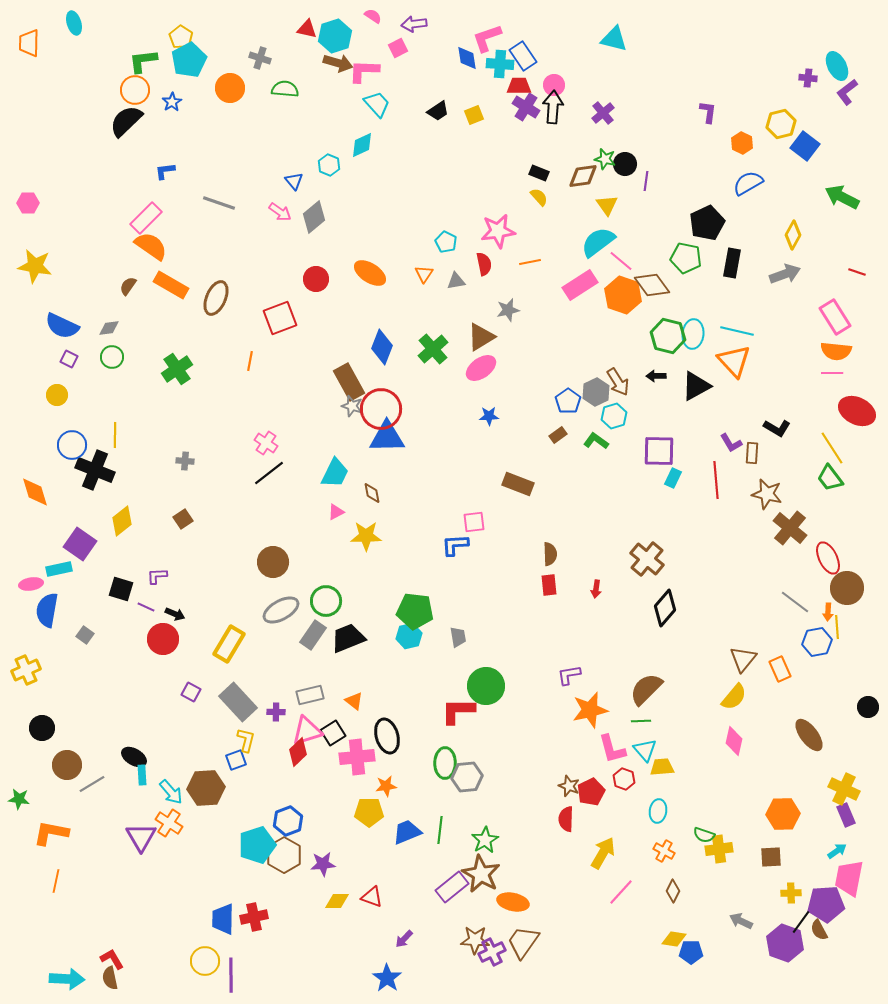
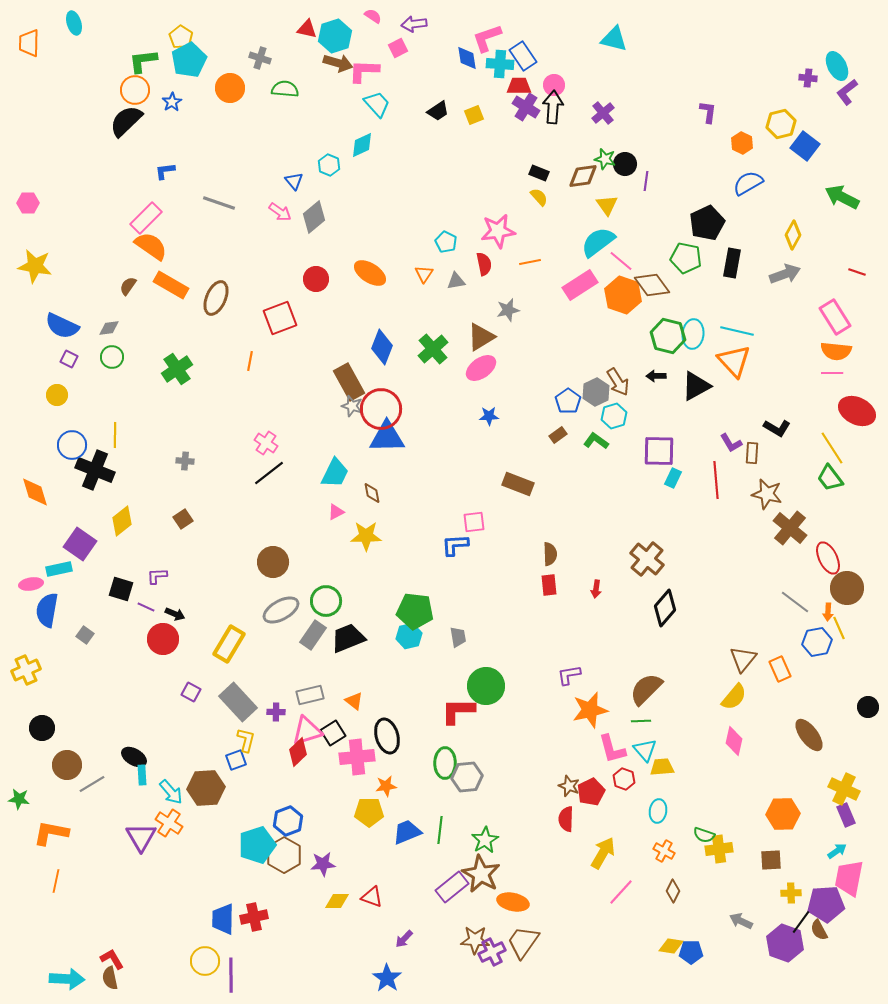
yellow line at (837, 627): moved 2 px right, 1 px down; rotated 20 degrees counterclockwise
brown square at (771, 857): moved 3 px down
yellow diamond at (674, 939): moved 3 px left, 7 px down
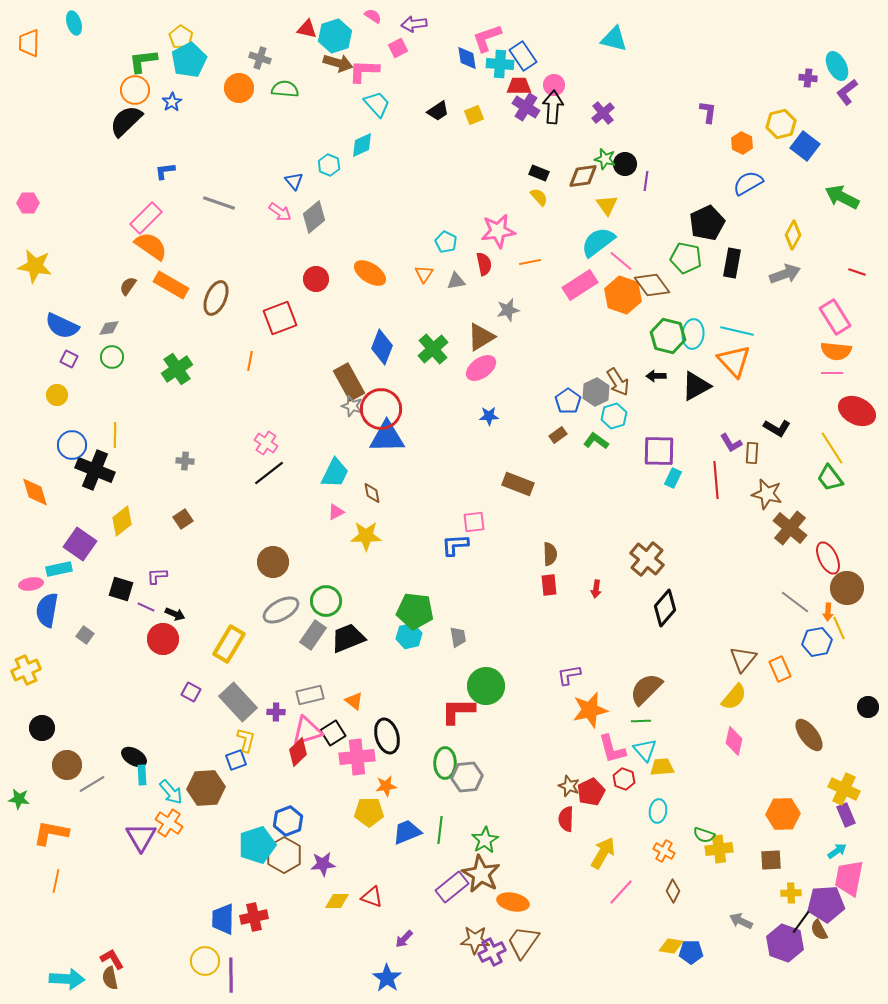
orange circle at (230, 88): moved 9 px right
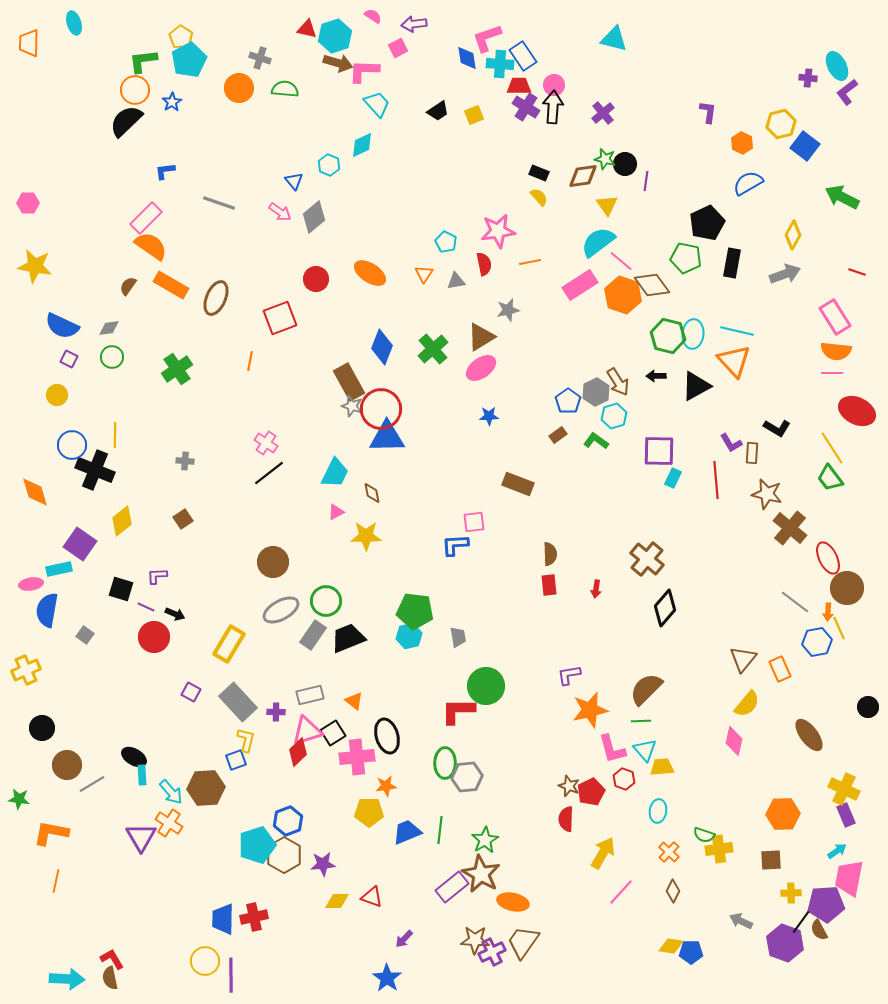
red circle at (163, 639): moved 9 px left, 2 px up
yellow semicircle at (734, 697): moved 13 px right, 7 px down
orange cross at (664, 851): moved 5 px right, 1 px down; rotated 15 degrees clockwise
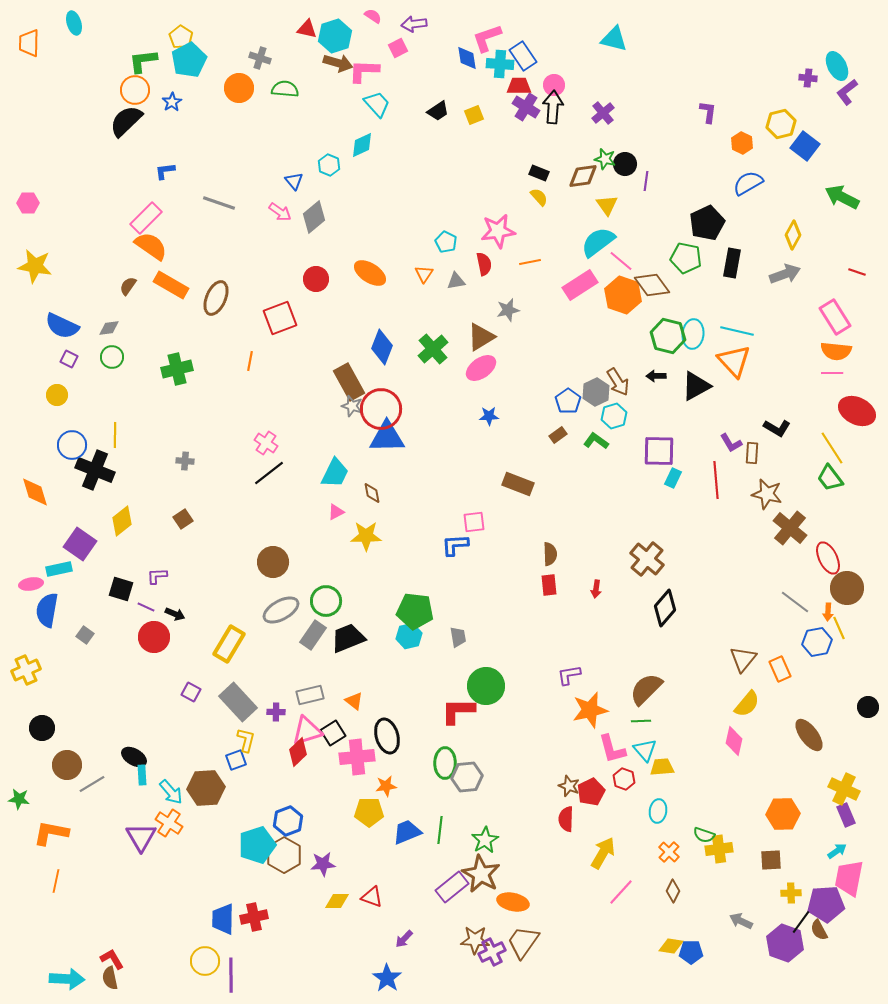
green cross at (177, 369): rotated 20 degrees clockwise
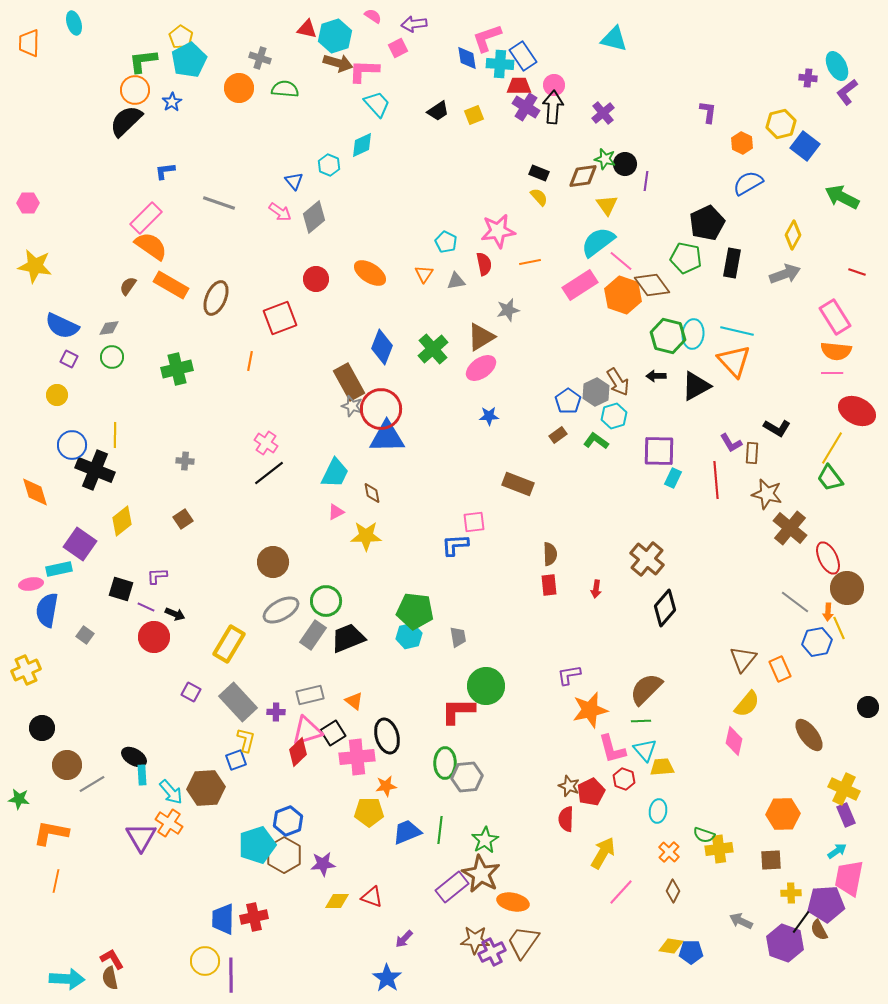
yellow line at (832, 448): rotated 64 degrees clockwise
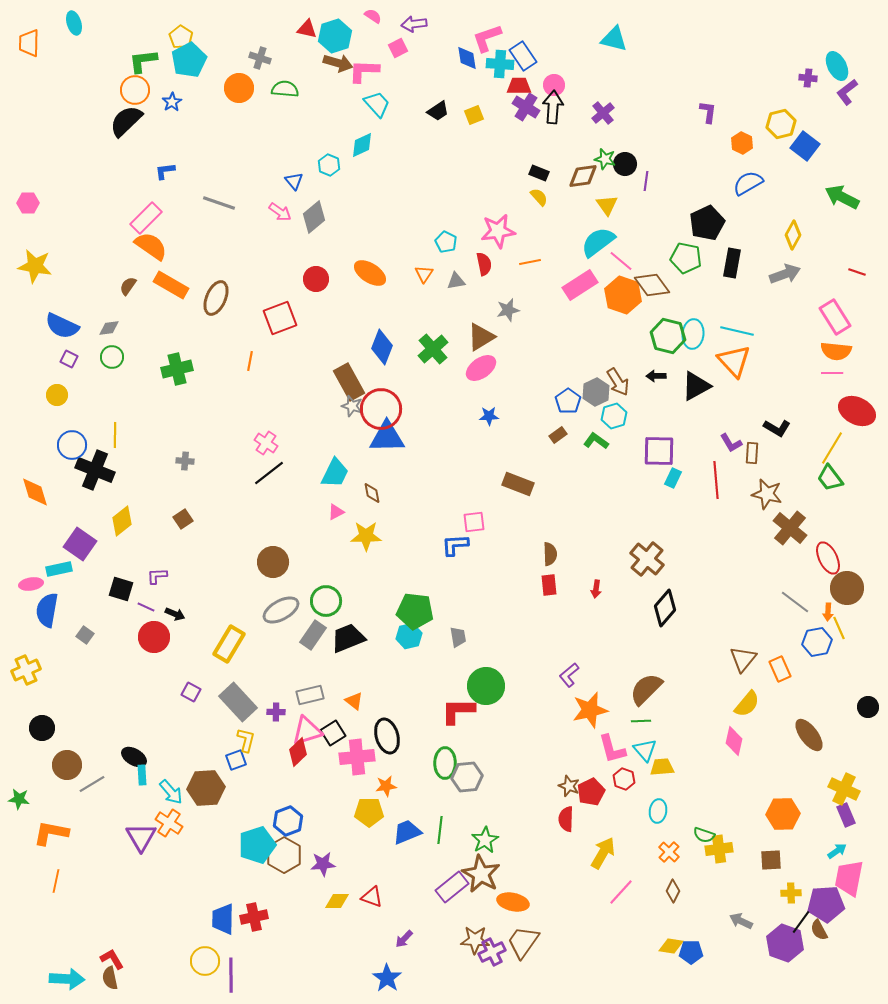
purple L-shape at (569, 675): rotated 30 degrees counterclockwise
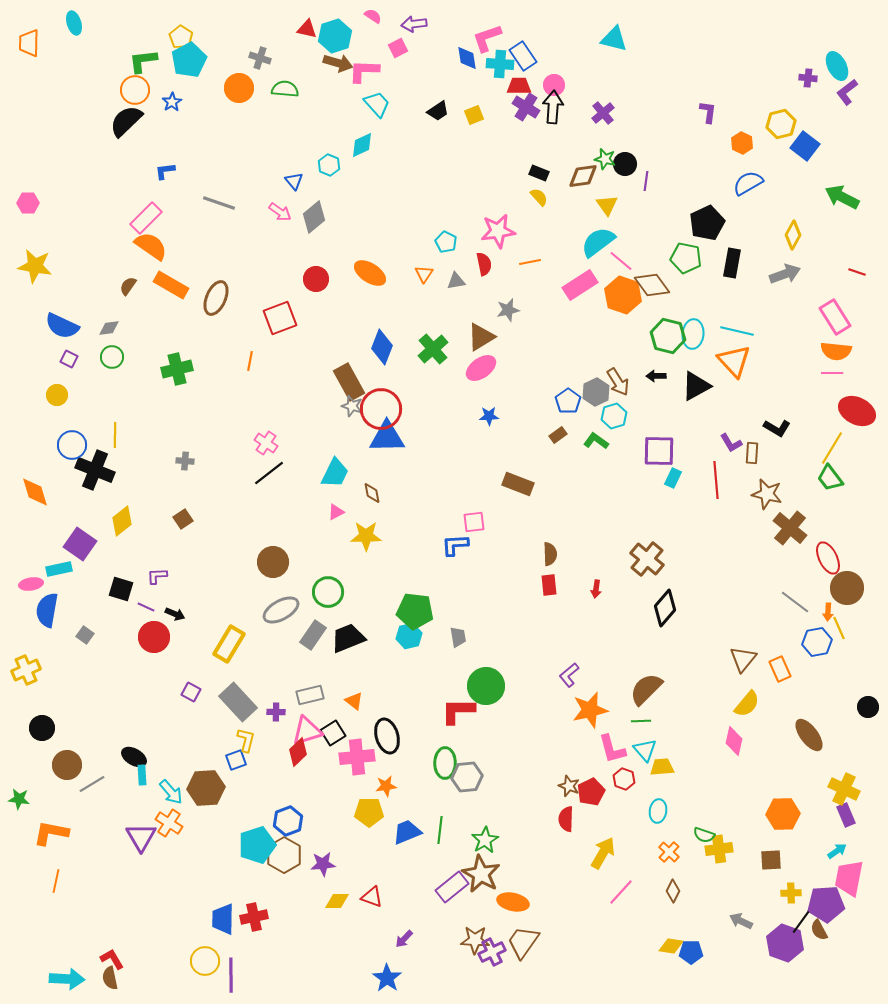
green circle at (326, 601): moved 2 px right, 9 px up
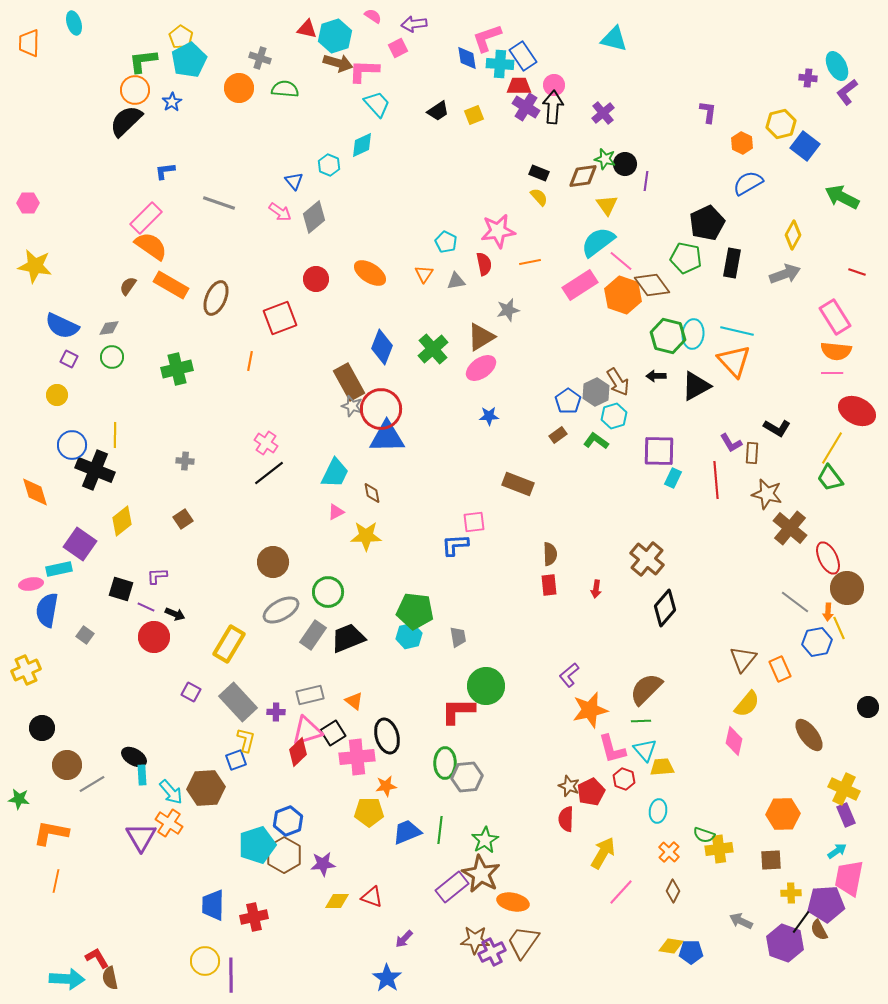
blue trapezoid at (223, 919): moved 10 px left, 14 px up
red L-shape at (112, 959): moved 15 px left, 1 px up
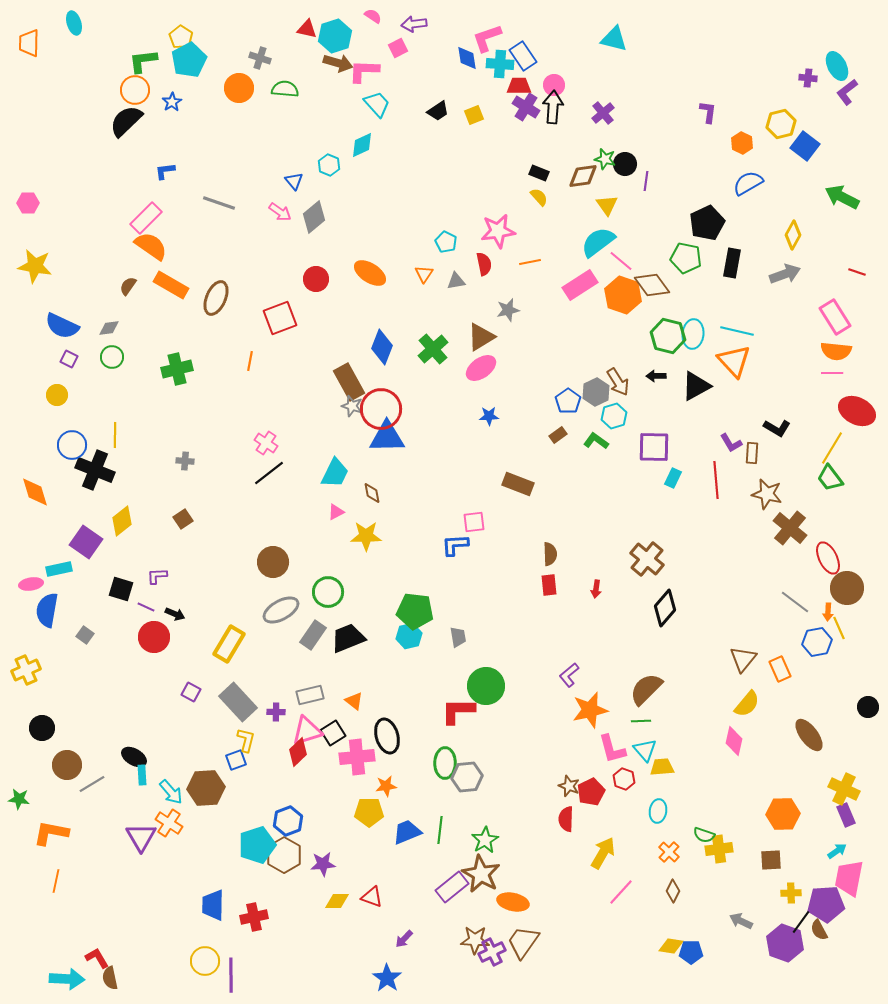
purple square at (659, 451): moved 5 px left, 4 px up
purple square at (80, 544): moved 6 px right, 2 px up
